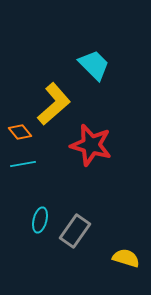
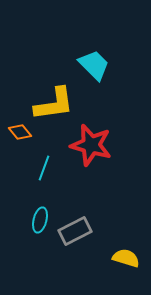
yellow L-shape: rotated 33 degrees clockwise
cyan line: moved 21 px right, 4 px down; rotated 60 degrees counterclockwise
gray rectangle: rotated 28 degrees clockwise
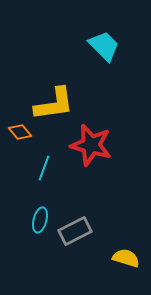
cyan trapezoid: moved 10 px right, 19 px up
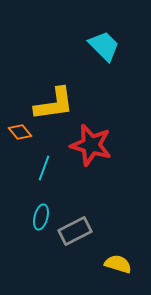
cyan ellipse: moved 1 px right, 3 px up
yellow semicircle: moved 8 px left, 6 px down
